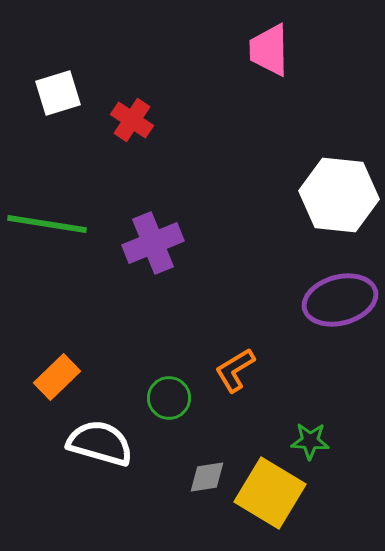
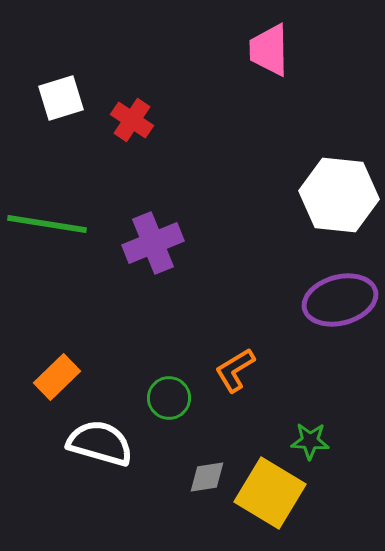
white square: moved 3 px right, 5 px down
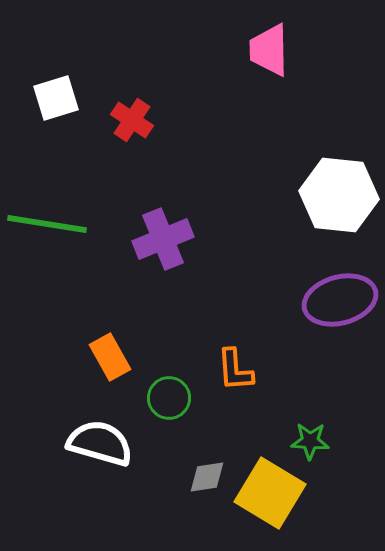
white square: moved 5 px left
purple cross: moved 10 px right, 4 px up
orange L-shape: rotated 63 degrees counterclockwise
orange rectangle: moved 53 px right, 20 px up; rotated 75 degrees counterclockwise
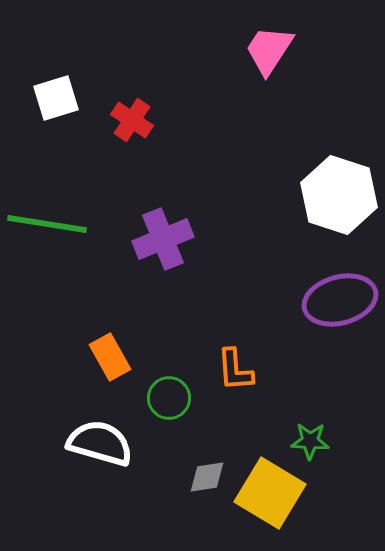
pink trapezoid: rotated 34 degrees clockwise
white hexagon: rotated 12 degrees clockwise
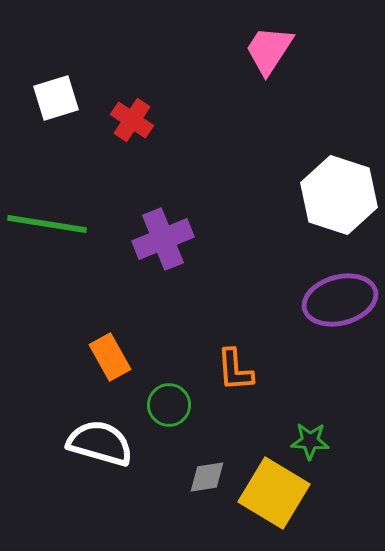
green circle: moved 7 px down
yellow square: moved 4 px right
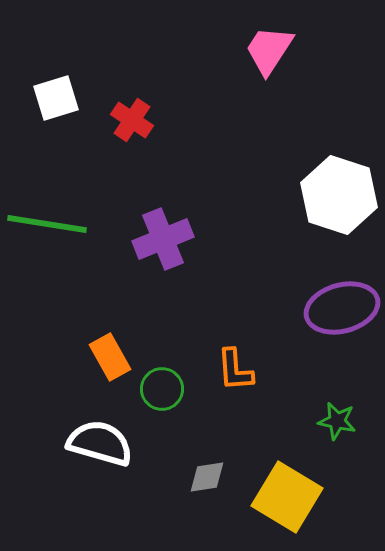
purple ellipse: moved 2 px right, 8 px down
green circle: moved 7 px left, 16 px up
green star: moved 27 px right, 20 px up; rotated 9 degrees clockwise
yellow square: moved 13 px right, 4 px down
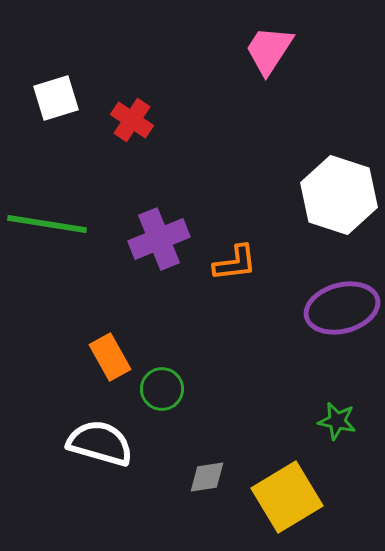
purple cross: moved 4 px left
orange L-shape: moved 107 px up; rotated 93 degrees counterclockwise
yellow square: rotated 28 degrees clockwise
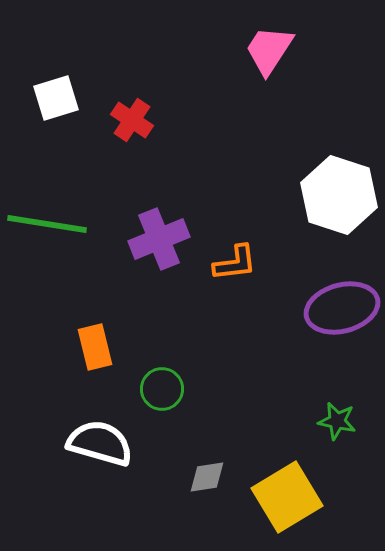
orange rectangle: moved 15 px left, 10 px up; rotated 15 degrees clockwise
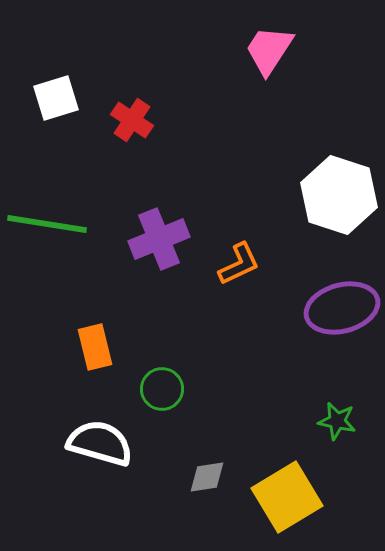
orange L-shape: moved 4 px right, 1 px down; rotated 18 degrees counterclockwise
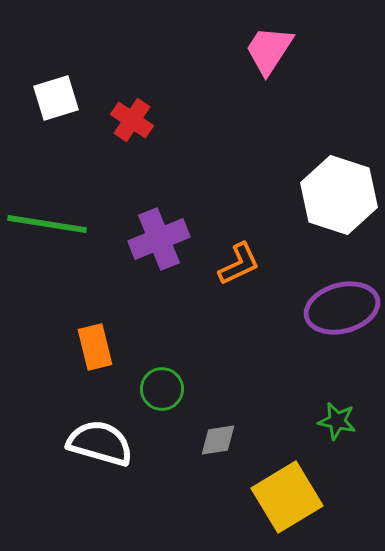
gray diamond: moved 11 px right, 37 px up
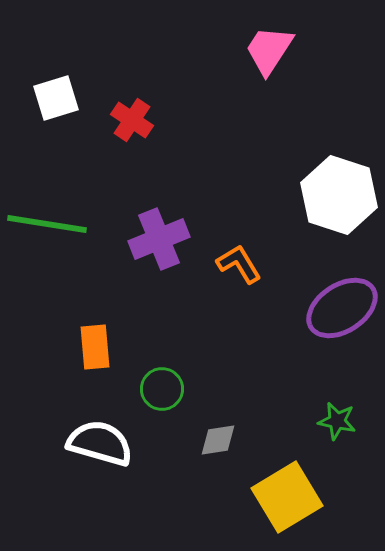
orange L-shape: rotated 96 degrees counterclockwise
purple ellipse: rotated 18 degrees counterclockwise
orange rectangle: rotated 9 degrees clockwise
